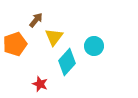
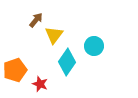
yellow triangle: moved 2 px up
orange pentagon: moved 26 px down
cyan diamond: rotated 8 degrees counterclockwise
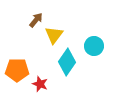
orange pentagon: moved 2 px right; rotated 20 degrees clockwise
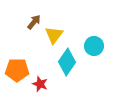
brown arrow: moved 2 px left, 2 px down
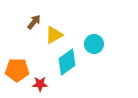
yellow triangle: rotated 24 degrees clockwise
cyan circle: moved 2 px up
cyan diamond: rotated 20 degrees clockwise
red star: rotated 21 degrees counterclockwise
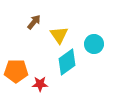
yellow triangle: moved 5 px right; rotated 36 degrees counterclockwise
orange pentagon: moved 1 px left, 1 px down
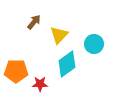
yellow triangle: rotated 18 degrees clockwise
cyan diamond: moved 2 px down
